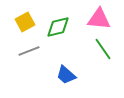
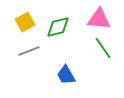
green line: moved 1 px up
blue trapezoid: rotated 20 degrees clockwise
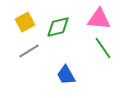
gray line: rotated 10 degrees counterclockwise
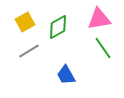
pink triangle: rotated 15 degrees counterclockwise
green diamond: rotated 15 degrees counterclockwise
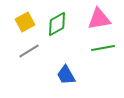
green diamond: moved 1 px left, 3 px up
green line: rotated 65 degrees counterclockwise
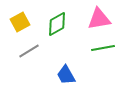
yellow square: moved 5 px left
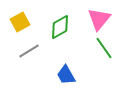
pink triangle: rotated 40 degrees counterclockwise
green diamond: moved 3 px right, 3 px down
green line: moved 1 px right; rotated 65 degrees clockwise
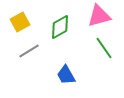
pink triangle: moved 3 px up; rotated 35 degrees clockwise
